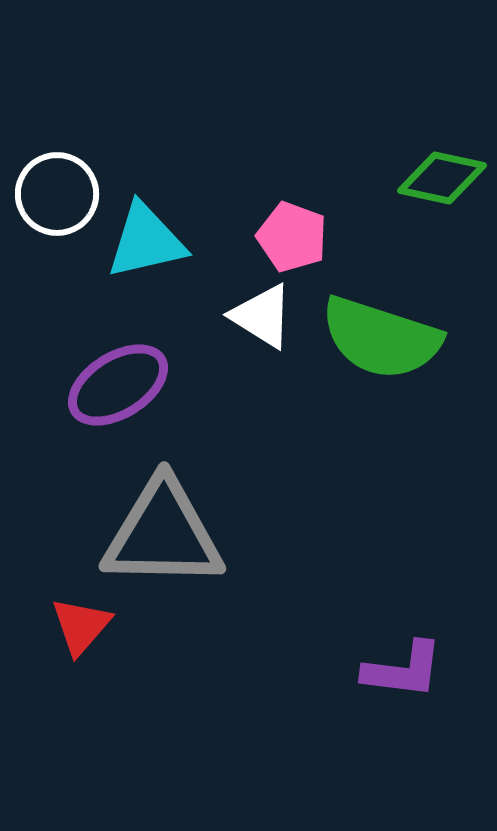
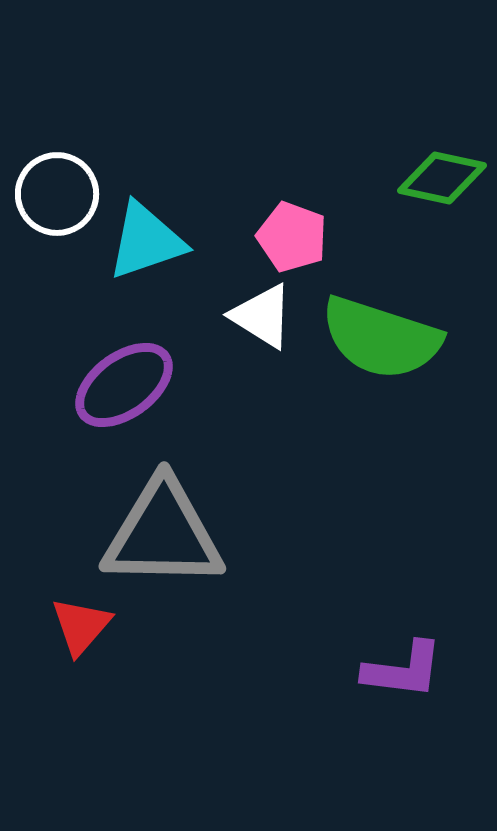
cyan triangle: rotated 6 degrees counterclockwise
purple ellipse: moved 6 px right; rotated 4 degrees counterclockwise
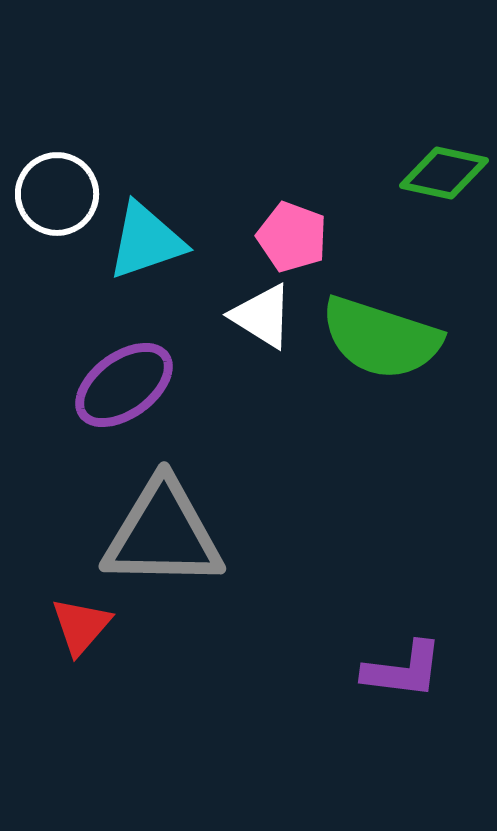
green diamond: moved 2 px right, 5 px up
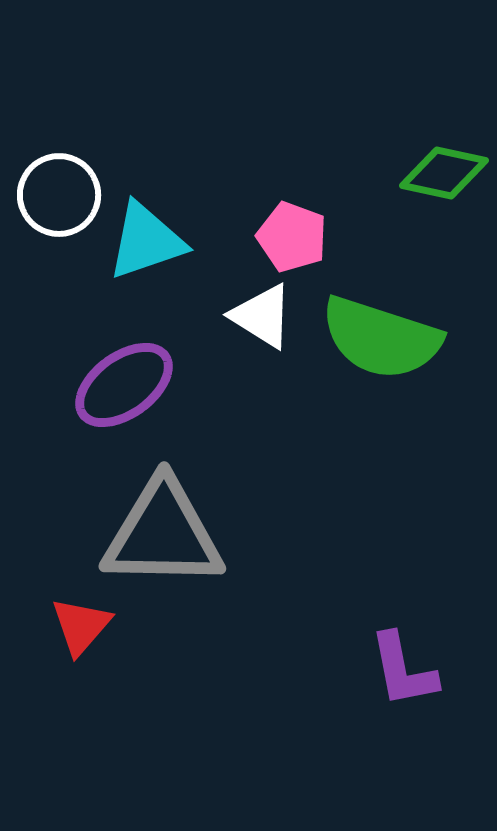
white circle: moved 2 px right, 1 px down
purple L-shape: rotated 72 degrees clockwise
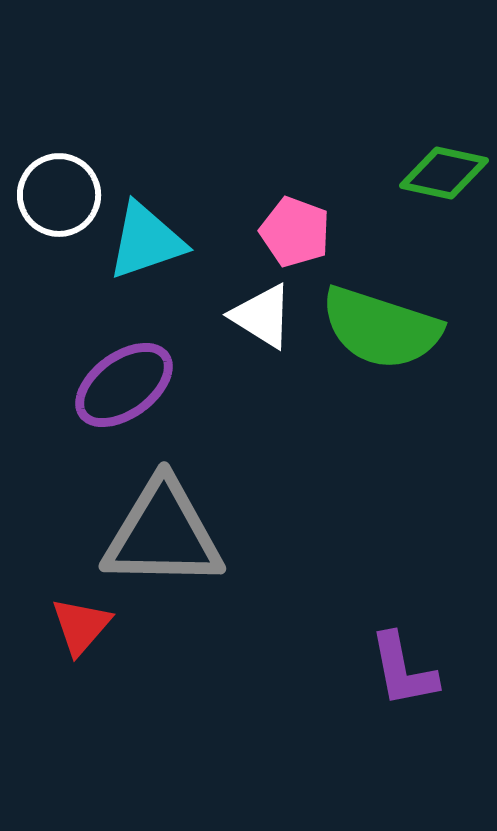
pink pentagon: moved 3 px right, 5 px up
green semicircle: moved 10 px up
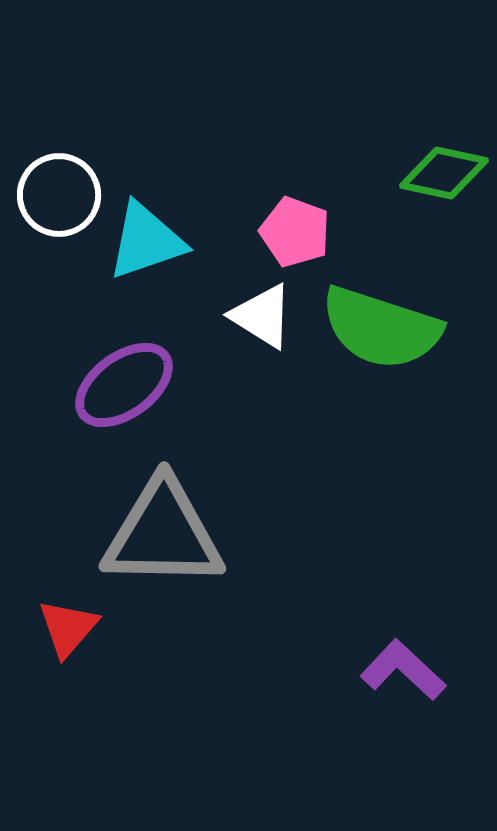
red triangle: moved 13 px left, 2 px down
purple L-shape: rotated 144 degrees clockwise
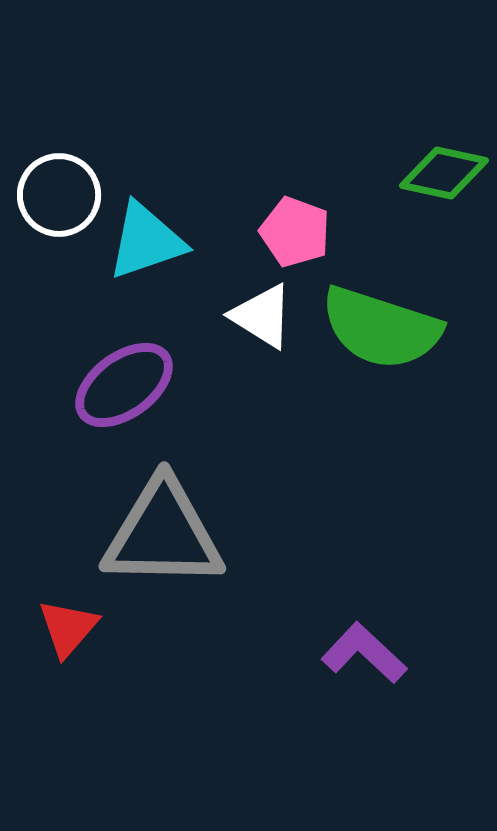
purple L-shape: moved 39 px left, 17 px up
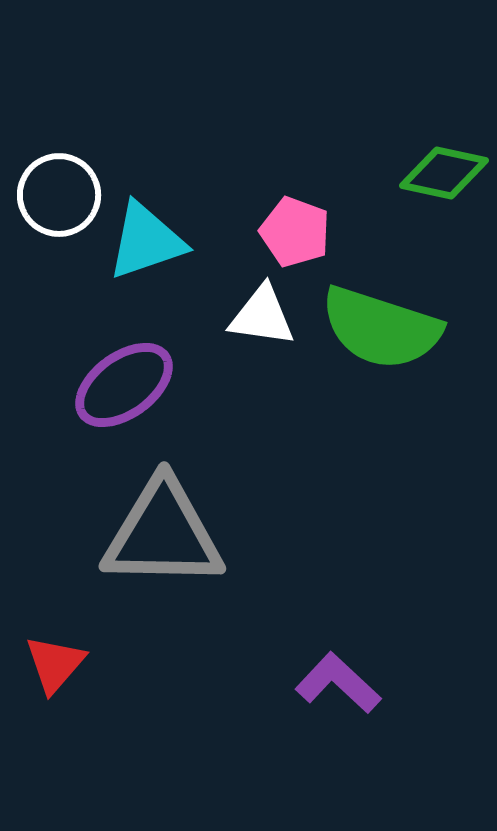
white triangle: rotated 24 degrees counterclockwise
red triangle: moved 13 px left, 36 px down
purple L-shape: moved 26 px left, 30 px down
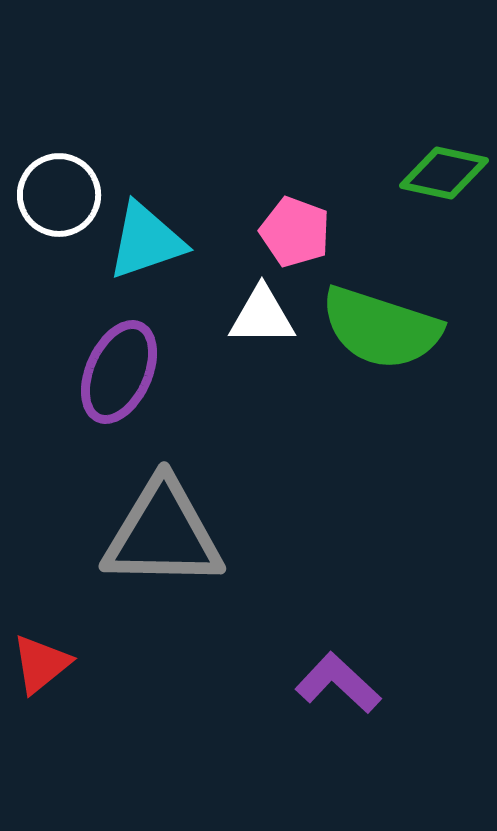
white triangle: rotated 8 degrees counterclockwise
purple ellipse: moved 5 px left, 13 px up; rotated 30 degrees counterclockwise
red triangle: moved 14 px left; rotated 10 degrees clockwise
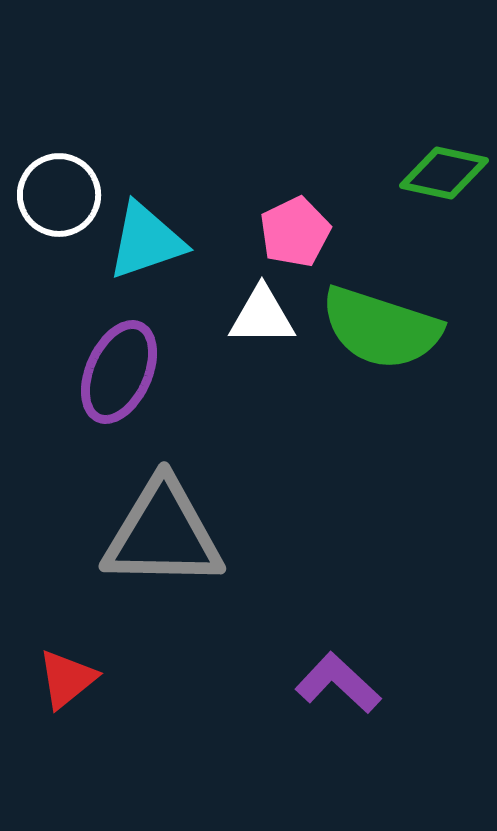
pink pentagon: rotated 26 degrees clockwise
red triangle: moved 26 px right, 15 px down
